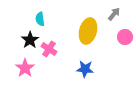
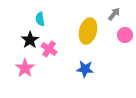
pink circle: moved 2 px up
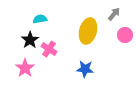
cyan semicircle: rotated 88 degrees clockwise
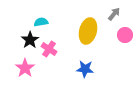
cyan semicircle: moved 1 px right, 3 px down
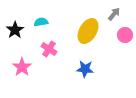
yellow ellipse: rotated 15 degrees clockwise
black star: moved 15 px left, 10 px up
pink star: moved 3 px left, 1 px up
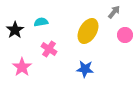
gray arrow: moved 2 px up
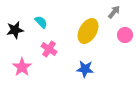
cyan semicircle: rotated 56 degrees clockwise
black star: rotated 24 degrees clockwise
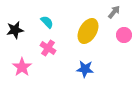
cyan semicircle: moved 6 px right
pink circle: moved 1 px left
pink cross: moved 1 px left, 1 px up
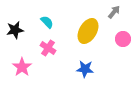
pink circle: moved 1 px left, 4 px down
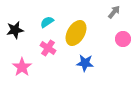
cyan semicircle: rotated 80 degrees counterclockwise
yellow ellipse: moved 12 px left, 2 px down
blue star: moved 6 px up
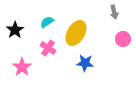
gray arrow: rotated 128 degrees clockwise
black star: rotated 24 degrees counterclockwise
